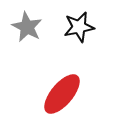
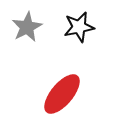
gray star: rotated 16 degrees clockwise
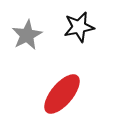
gray star: moved 8 px down
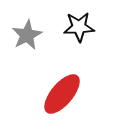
black star: rotated 8 degrees clockwise
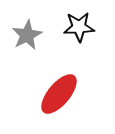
red ellipse: moved 3 px left
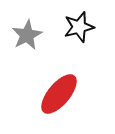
black star: rotated 12 degrees counterclockwise
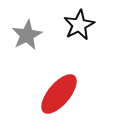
black star: moved 2 px up; rotated 12 degrees counterclockwise
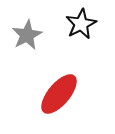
black star: moved 2 px right, 1 px up
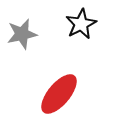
gray star: moved 5 px left, 1 px up; rotated 16 degrees clockwise
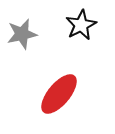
black star: moved 1 px down
